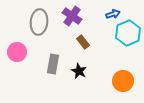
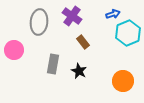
pink circle: moved 3 px left, 2 px up
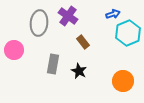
purple cross: moved 4 px left
gray ellipse: moved 1 px down
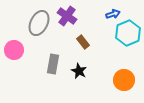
purple cross: moved 1 px left
gray ellipse: rotated 20 degrees clockwise
orange circle: moved 1 px right, 1 px up
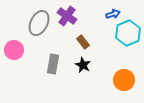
black star: moved 4 px right, 6 px up
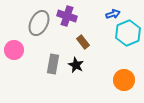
purple cross: rotated 18 degrees counterclockwise
black star: moved 7 px left
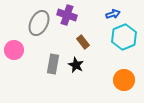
purple cross: moved 1 px up
cyan hexagon: moved 4 px left, 4 px down
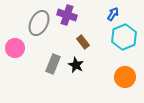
blue arrow: rotated 40 degrees counterclockwise
pink circle: moved 1 px right, 2 px up
gray rectangle: rotated 12 degrees clockwise
orange circle: moved 1 px right, 3 px up
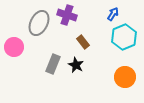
pink circle: moved 1 px left, 1 px up
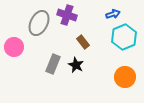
blue arrow: rotated 40 degrees clockwise
